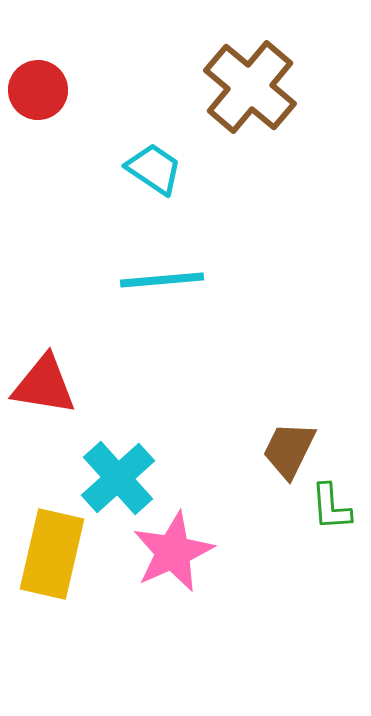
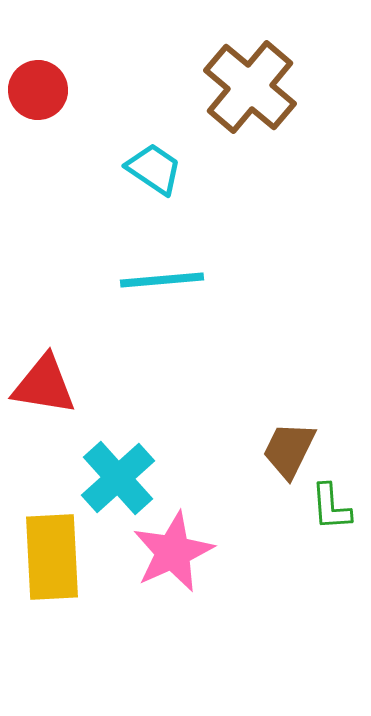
yellow rectangle: moved 3 px down; rotated 16 degrees counterclockwise
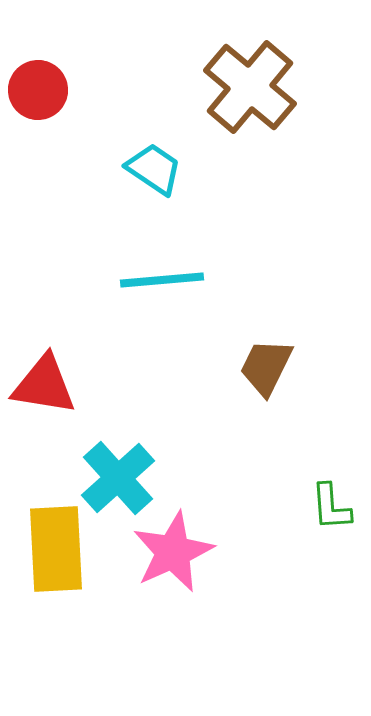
brown trapezoid: moved 23 px left, 83 px up
yellow rectangle: moved 4 px right, 8 px up
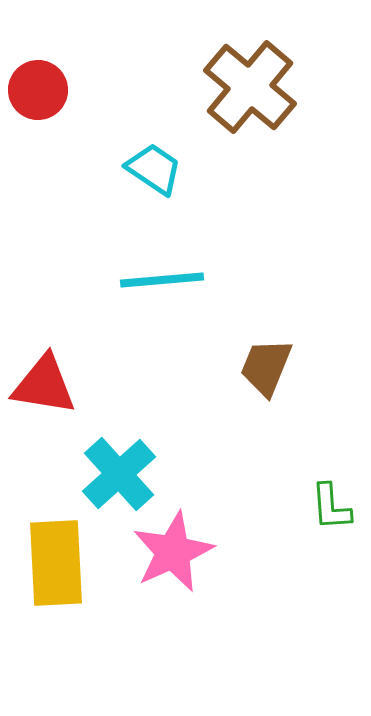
brown trapezoid: rotated 4 degrees counterclockwise
cyan cross: moved 1 px right, 4 px up
yellow rectangle: moved 14 px down
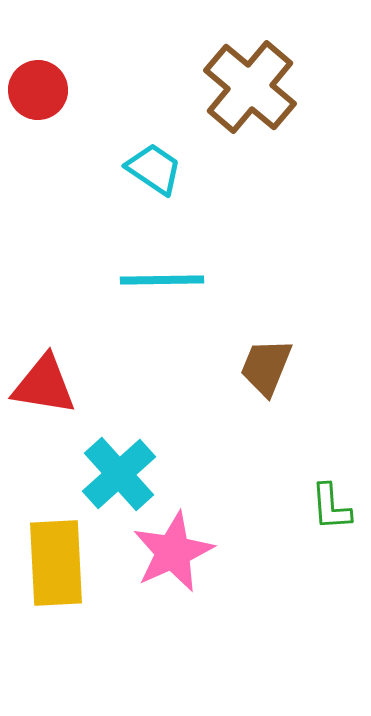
cyan line: rotated 4 degrees clockwise
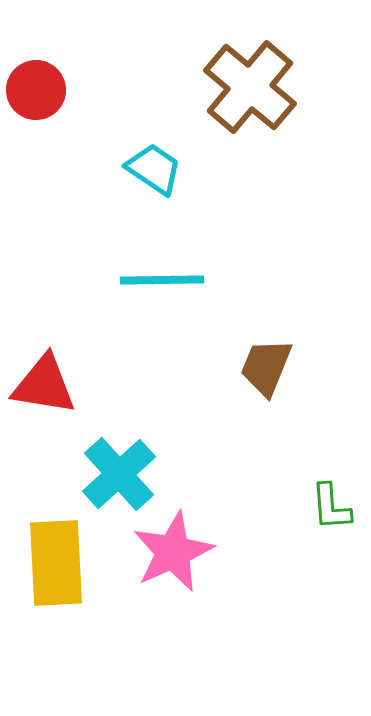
red circle: moved 2 px left
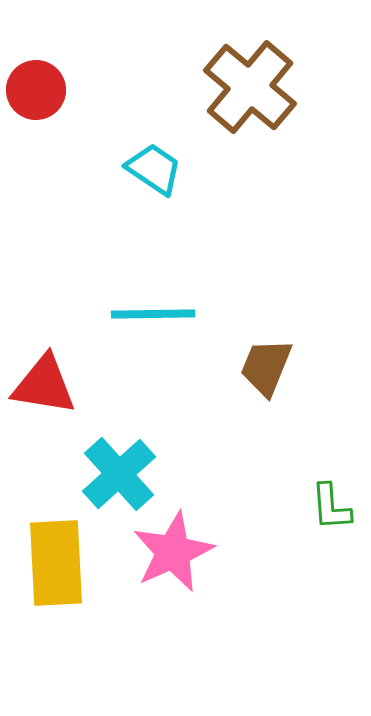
cyan line: moved 9 px left, 34 px down
